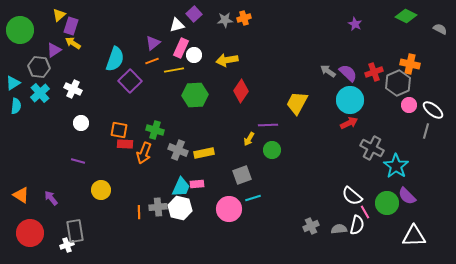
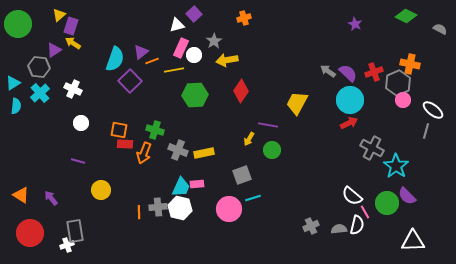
gray star at (225, 20): moved 11 px left, 21 px down; rotated 28 degrees counterclockwise
green circle at (20, 30): moved 2 px left, 6 px up
purple triangle at (153, 43): moved 12 px left, 9 px down
pink circle at (409, 105): moved 6 px left, 5 px up
purple line at (268, 125): rotated 12 degrees clockwise
white triangle at (414, 236): moved 1 px left, 5 px down
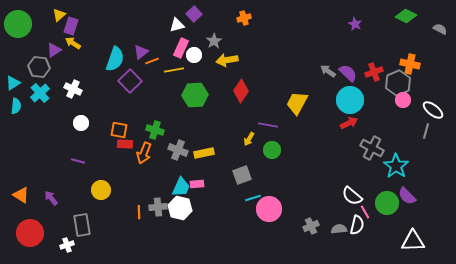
pink circle at (229, 209): moved 40 px right
gray rectangle at (75, 231): moved 7 px right, 6 px up
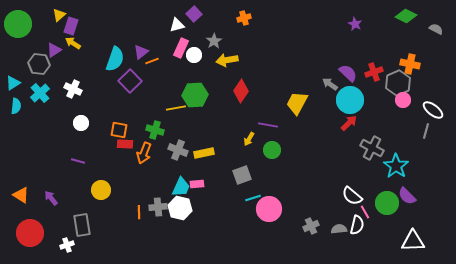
gray semicircle at (440, 29): moved 4 px left
gray hexagon at (39, 67): moved 3 px up
yellow line at (174, 70): moved 2 px right, 38 px down
gray arrow at (328, 71): moved 2 px right, 13 px down
red arrow at (349, 123): rotated 18 degrees counterclockwise
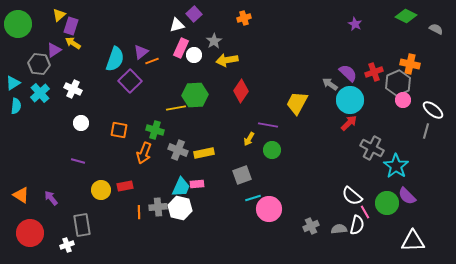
red rectangle at (125, 144): moved 42 px down; rotated 14 degrees counterclockwise
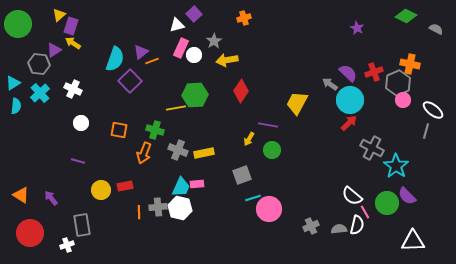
purple star at (355, 24): moved 2 px right, 4 px down
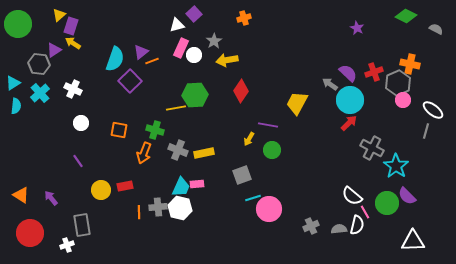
purple line at (78, 161): rotated 40 degrees clockwise
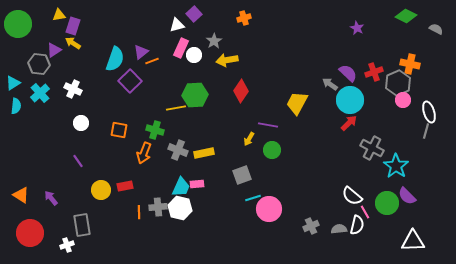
yellow triangle at (59, 15): rotated 32 degrees clockwise
purple rectangle at (71, 26): moved 2 px right
white ellipse at (433, 110): moved 4 px left, 2 px down; rotated 35 degrees clockwise
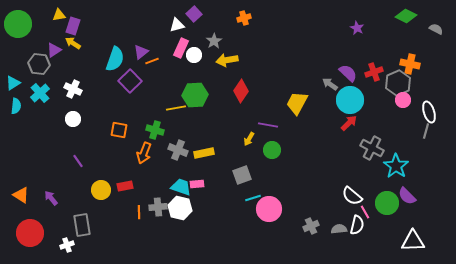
white circle at (81, 123): moved 8 px left, 4 px up
cyan trapezoid at (181, 187): rotated 95 degrees counterclockwise
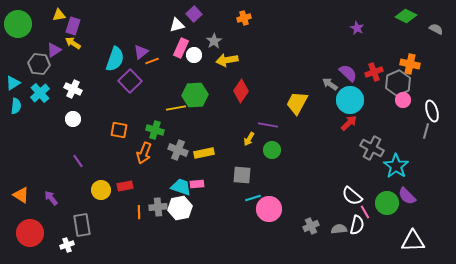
white ellipse at (429, 112): moved 3 px right, 1 px up
gray square at (242, 175): rotated 24 degrees clockwise
white hexagon at (180, 208): rotated 25 degrees counterclockwise
